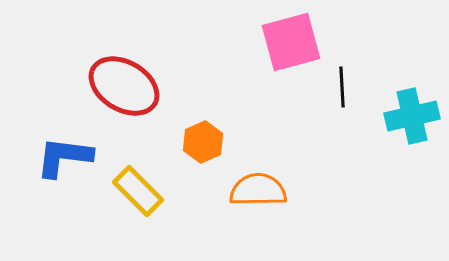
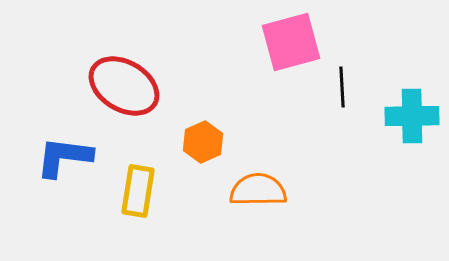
cyan cross: rotated 12 degrees clockwise
yellow rectangle: rotated 54 degrees clockwise
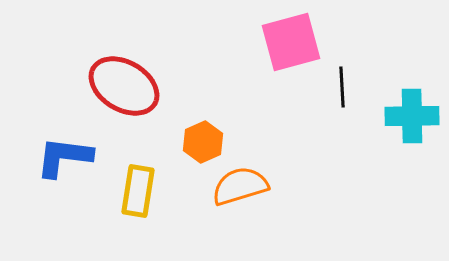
orange semicircle: moved 18 px left, 4 px up; rotated 16 degrees counterclockwise
